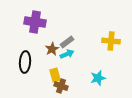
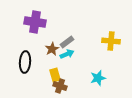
brown cross: moved 1 px left
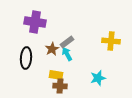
cyan arrow: rotated 96 degrees counterclockwise
black ellipse: moved 1 px right, 4 px up
yellow rectangle: moved 1 px right; rotated 64 degrees counterclockwise
brown cross: rotated 16 degrees counterclockwise
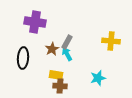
gray rectangle: rotated 24 degrees counterclockwise
black ellipse: moved 3 px left
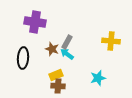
brown star: rotated 24 degrees counterclockwise
cyan arrow: rotated 24 degrees counterclockwise
yellow rectangle: rotated 32 degrees counterclockwise
brown cross: moved 2 px left
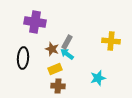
yellow rectangle: moved 1 px left, 6 px up
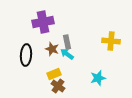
purple cross: moved 8 px right; rotated 20 degrees counterclockwise
gray rectangle: rotated 40 degrees counterclockwise
black ellipse: moved 3 px right, 3 px up
yellow rectangle: moved 1 px left, 5 px down
brown cross: rotated 32 degrees clockwise
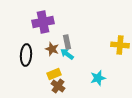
yellow cross: moved 9 px right, 4 px down
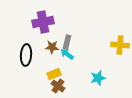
gray rectangle: rotated 24 degrees clockwise
brown star: moved 2 px up; rotated 16 degrees counterclockwise
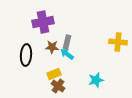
yellow cross: moved 2 px left, 3 px up
cyan star: moved 2 px left, 2 px down
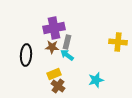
purple cross: moved 11 px right, 6 px down
cyan arrow: moved 1 px down
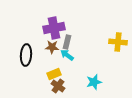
cyan star: moved 2 px left, 2 px down
